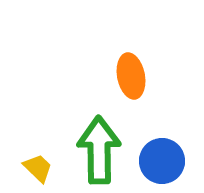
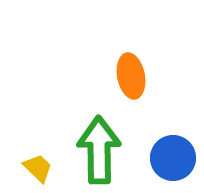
blue circle: moved 11 px right, 3 px up
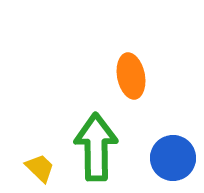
green arrow: moved 3 px left, 3 px up
yellow trapezoid: moved 2 px right
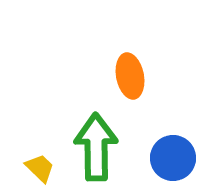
orange ellipse: moved 1 px left
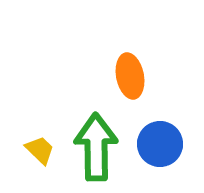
blue circle: moved 13 px left, 14 px up
yellow trapezoid: moved 18 px up
